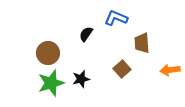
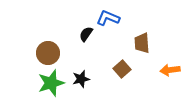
blue L-shape: moved 8 px left
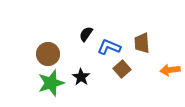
blue L-shape: moved 1 px right, 29 px down
brown circle: moved 1 px down
black star: moved 2 px up; rotated 24 degrees counterclockwise
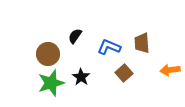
black semicircle: moved 11 px left, 2 px down
brown square: moved 2 px right, 4 px down
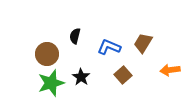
black semicircle: rotated 21 degrees counterclockwise
brown trapezoid: moved 1 px right; rotated 35 degrees clockwise
brown circle: moved 1 px left
brown square: moved 1 px left, 2 px down
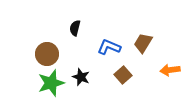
black semicircle: moved 8 px up
black star: rotated 12 degrees counterclockwise
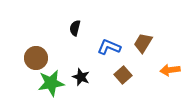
brown circle: moved 11 px left, 4 px down
green star: rotated 8 degrees clockwise
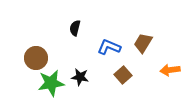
black star: moved 1 px left; rotated 12 degrees counterclockwise
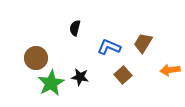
green star: rotated 20 degrees counterclockwise
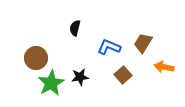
orange arrow: moved 6 px left, 3 px up; rotated 18 degrees clockwise
black star: rotated 18 degrees counterclockwise
